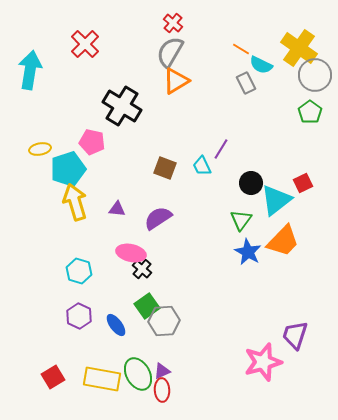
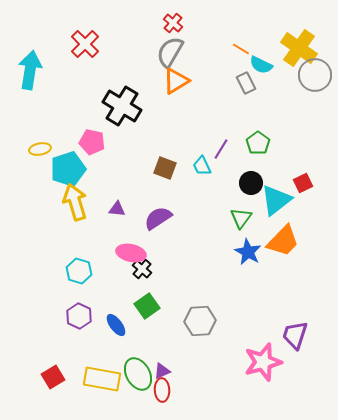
green pentagon at (310, 112): moved 52 px left, 31 px down
green triangle at (241, 220): moved 2 px up
gray hexagon at (164, 321): moved 36 px right
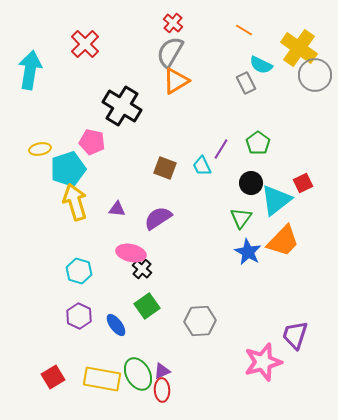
orange line at (241, 49): moved 3 px right, 19 px up
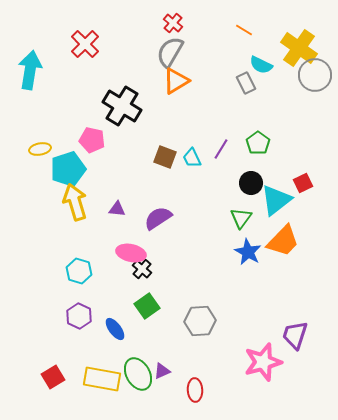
pink pentagon at (92, 142): moved 2 px up
cyan trapezoid at (202, 166): moved 10 px left, 8 px up
brown square at (165, 168): moved 11 px up
blue ellipse at (116, 325): moved 1 px left, 4 px down
red ellipse at (162, 390): moved 33 px right
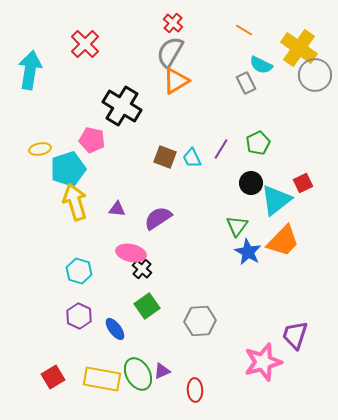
green pentagon at (258, 143): rotated 10 degrees clockwise
green triangle at (241, 218): moved 4 px left, 8 px down
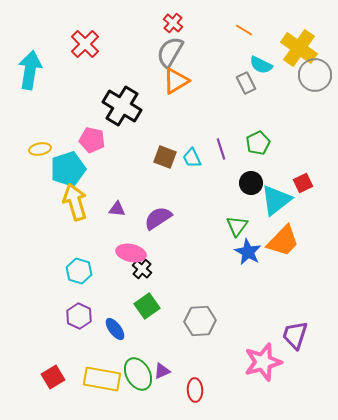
purple line at (221, 149): rotated 50 degrees counterclockwise
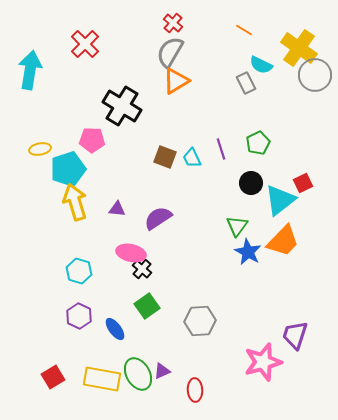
pink pentagon at (92, 140): rotated 10 degrees counterclockwise
cyan triangle at (276, 200): moved 4 px right
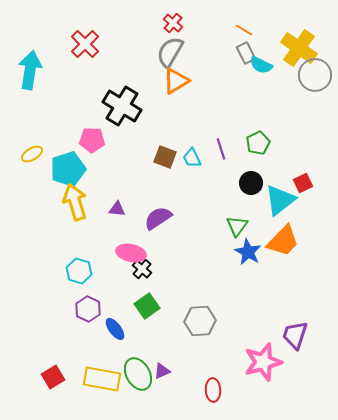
gray rectangle at (246, 83): moved 30 px up
yellow ellipse at (40, 149): moved 8 px left, 5 px down; rotated 20 degrees counterclockwise
purple hexagon at (79, 316): moved 9 px right, 7 px up
red ellipse at (195, 390): moved 18 px right
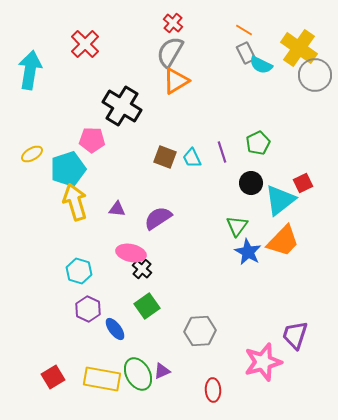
purple line at (221, 149): moved 1 px right, 3 px down
gray hexagon at (200, 321): moved 10 px down
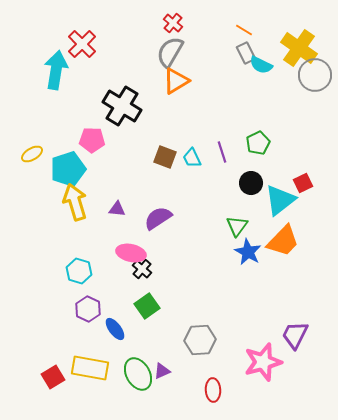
red cross at (85, 44): moved 3 px left
cyan arrow at (30, 70): moved 26 px right
gray hexagon at (200, 331): moved 9 px down
purple trapezoid at (295, 335): rotated 8 degrees clockwise
yellow rectangle at (102, 379): moved 12 px left, 11 px up
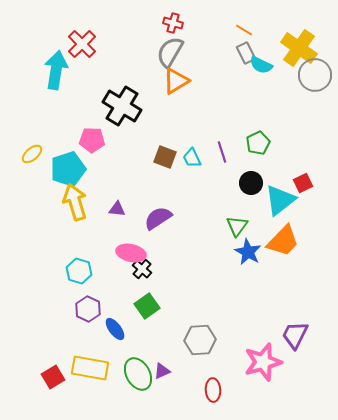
red cross at (173, 23): rotated 24 degrees counterclockwise
yellow ellipse at (32, 154): rotated 10 degrees counterclockwise
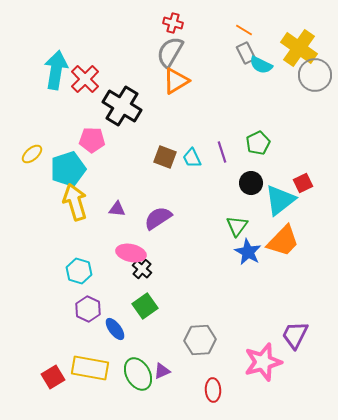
red cross at (82, 44): moved 3 px right, 35 px down
green square at (147, 306): moved 2 px left
